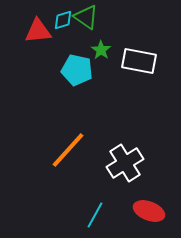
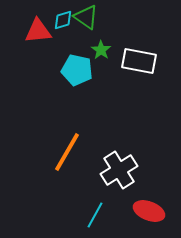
orange line: moved 1 px left, 2 px down; rotated 12 degrees counterclockwise
white cross: moved 6 px left, 7 px down
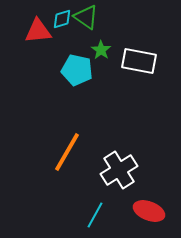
cyan diamond: moved 1 px left, 1 px up
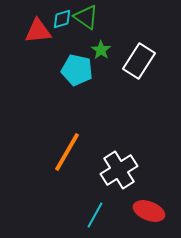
white rectangle: rotated 68 degrees counterclockwise
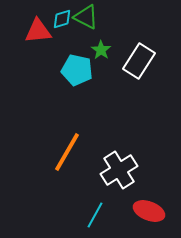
green triangle: rotated 8 degrees counterclockwise
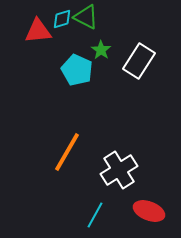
cyan pentagon: rotated 12 degrees clockwise
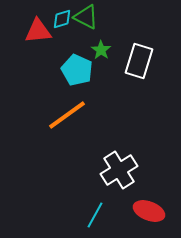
white rectangle: rotated 16 degrees counterclockwise
orange line: moved 37 px up; rotated 24 degrees clockwise
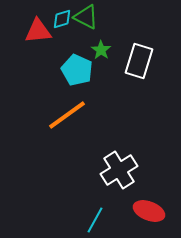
cyan line: moved 5 px down
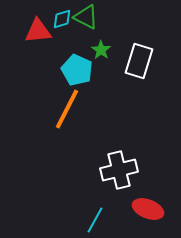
orange line: moved 6 px up; rotated 27 degrees counterclockwise
white cross: rotated 18 degrees clockwise
red ellipse: moved 1 px left, 2 px up
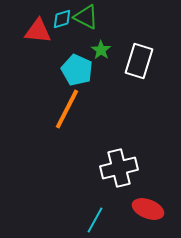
red triangle: rotated 12 degrees clockwise
white cross: moved 2 px up
